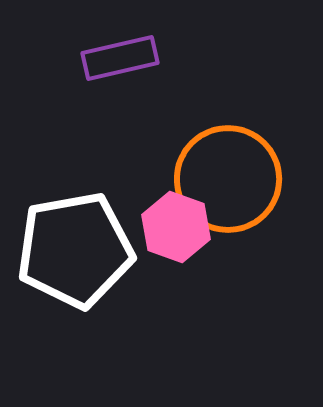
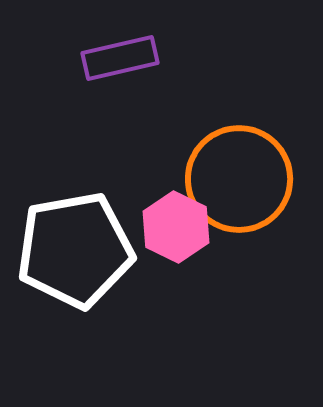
orange circle: moved 11 px right
pink hexagon: rotated 6 degrees clockwise
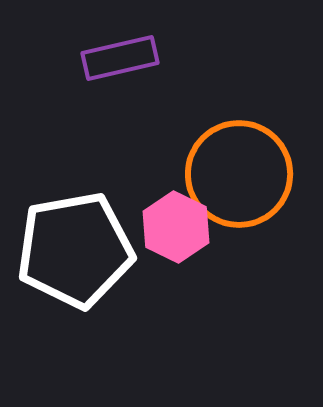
orange circle: moved 5 px up
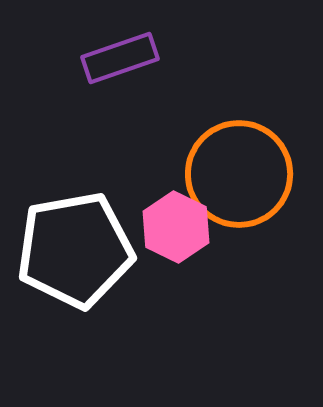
purple rectangle: rotated 6 degrees counterclockwise
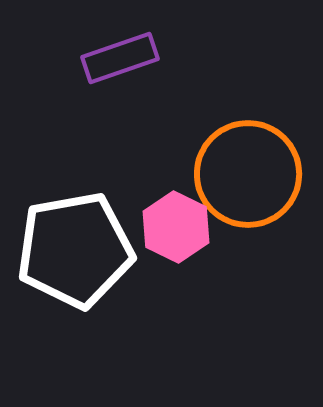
orange circle: moved 9 px right
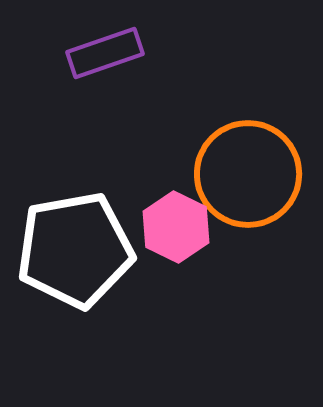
purple rectangle: moved 15 px left, 5 px up
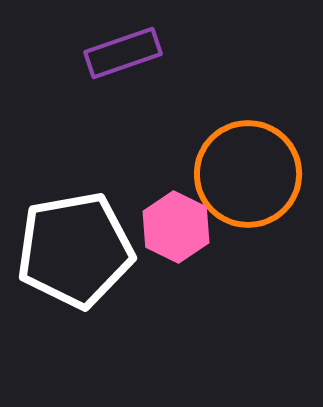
purple rectangle: moved 18 px right
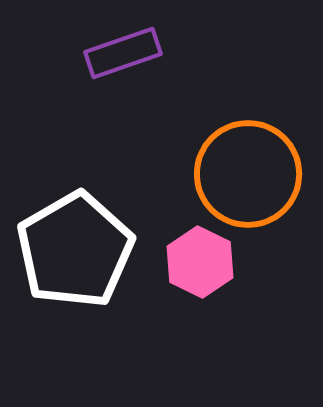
pink hexagon: moved 24 px right, 35 px down
white pentagon: rotated 20 degrees counterclockwise
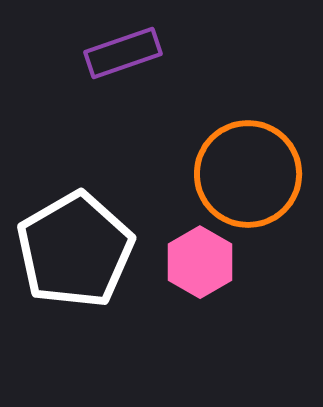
pink hexagon: rotated 4 degrees clockwise
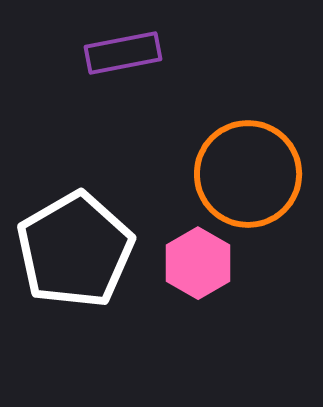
purple rectangle: rotated 8 degrees clockwise
pink hexagon: moved 2 px left, 1 px down
